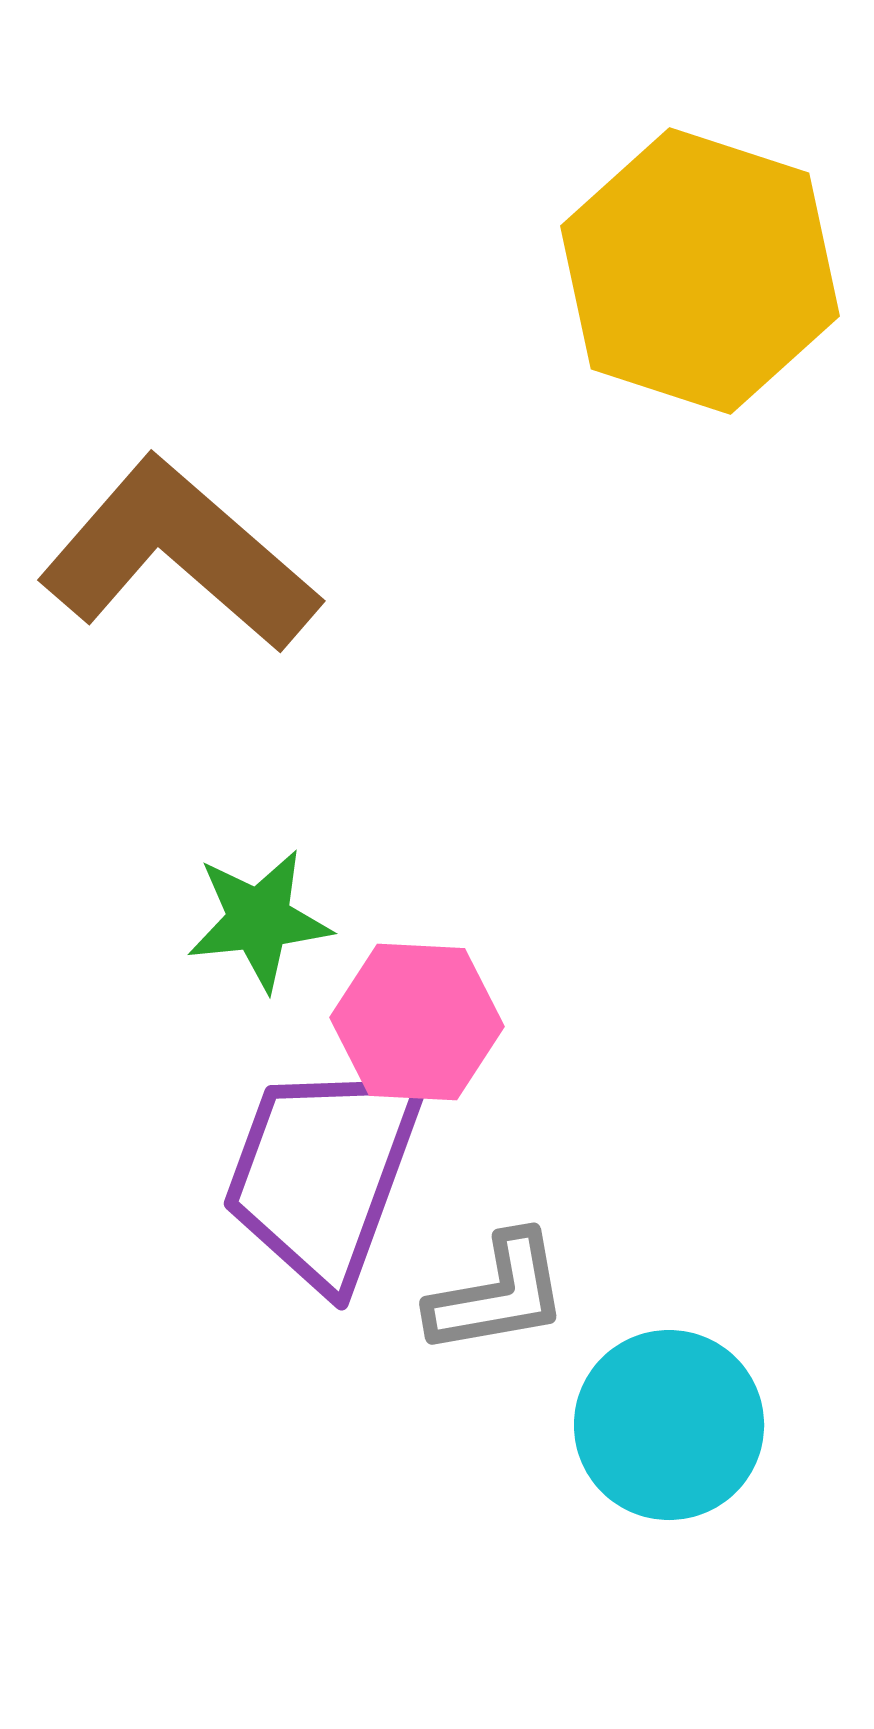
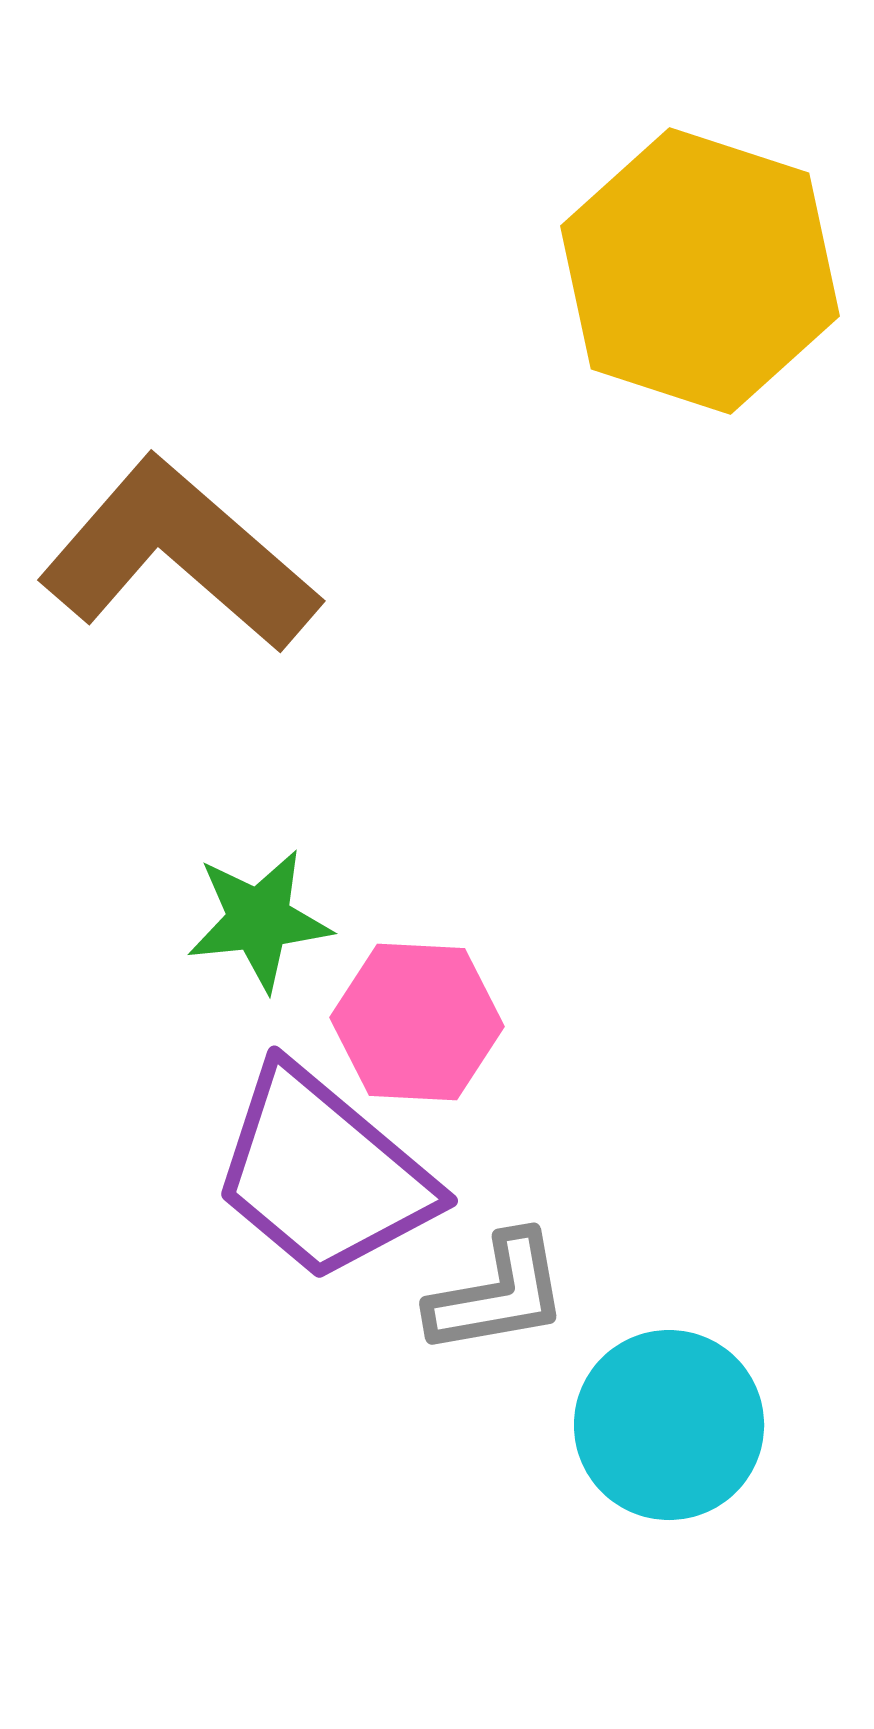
purple trapezoid: rotated 70 degrees counterclockwise
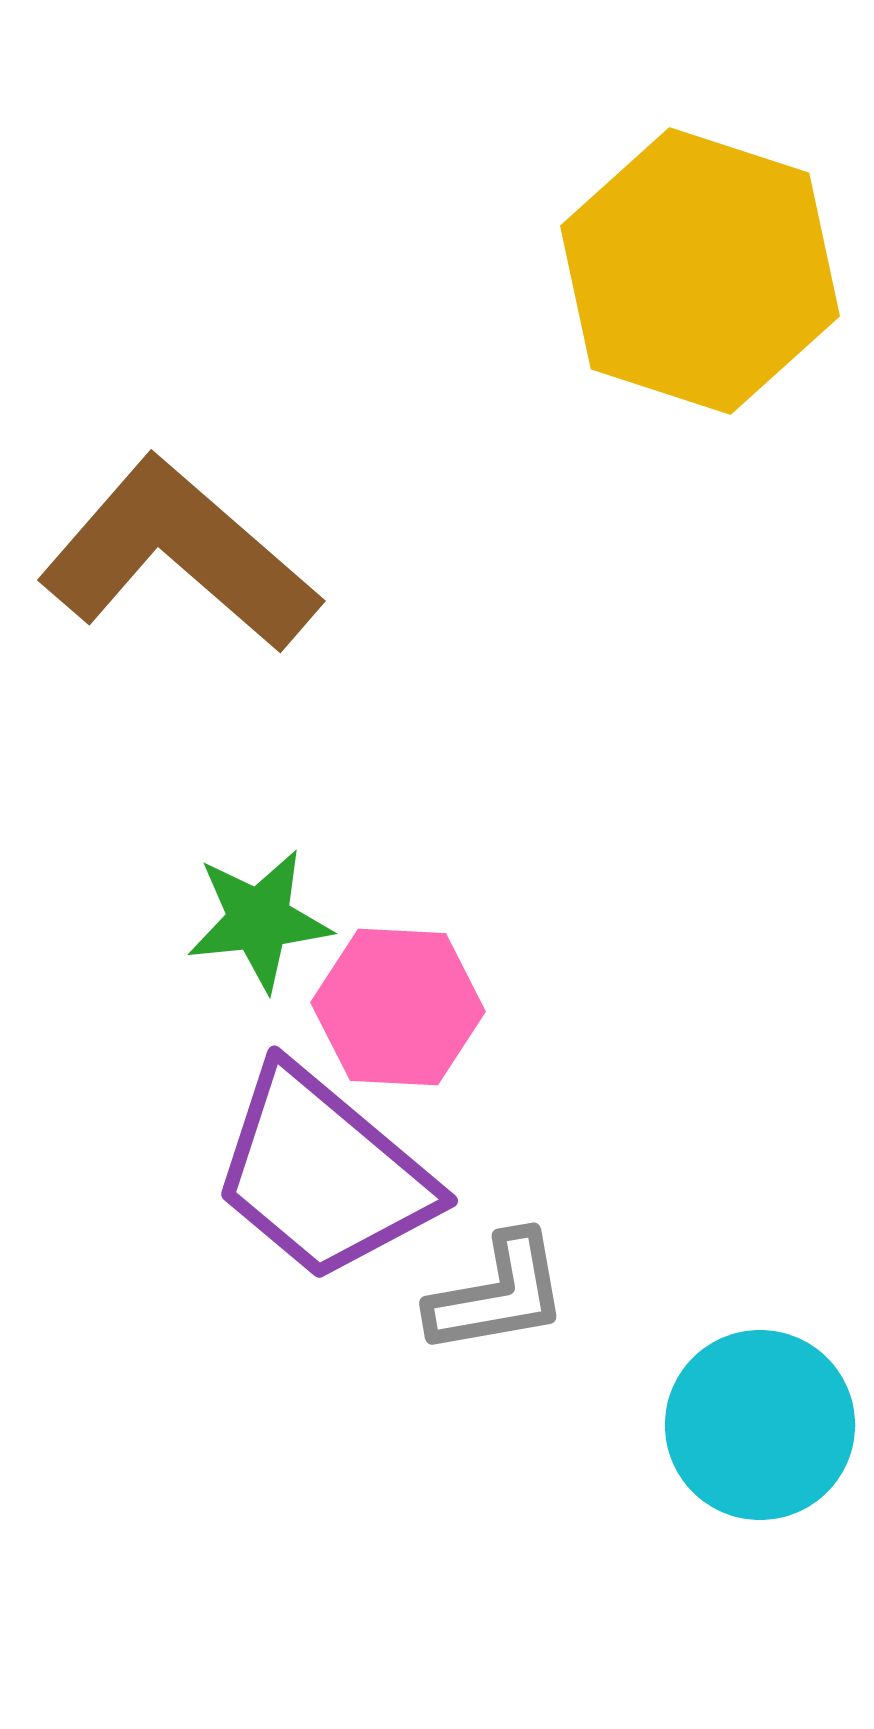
pink hexagon: moved 19 px left, 15 px up
cyan circle: moved 91 px right
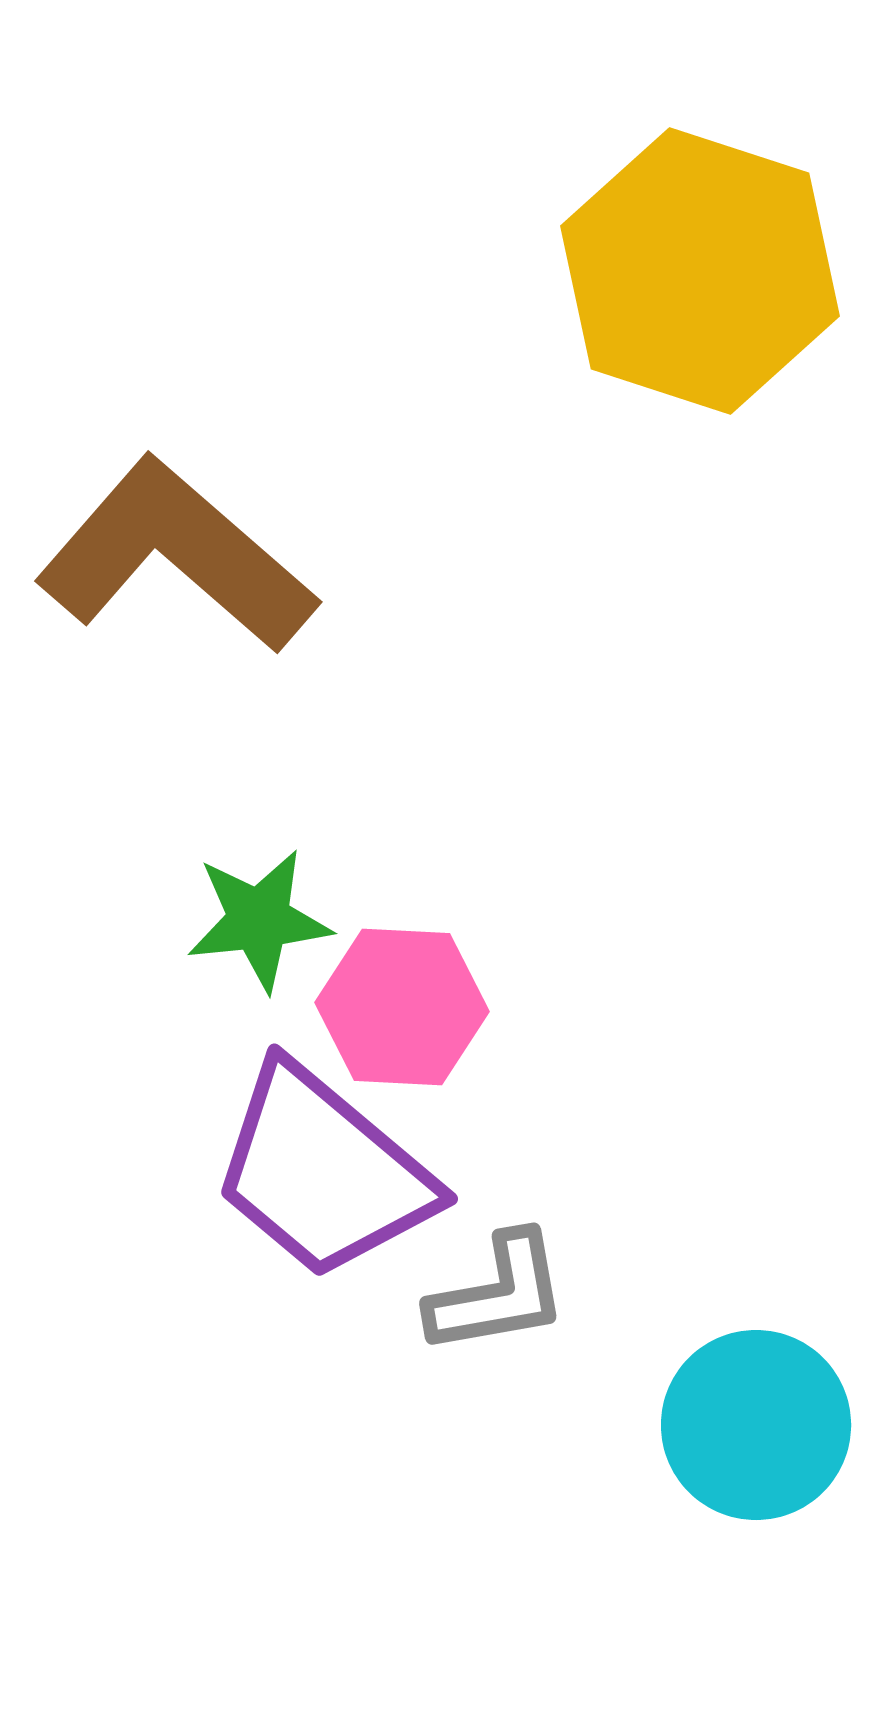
brown L-shape: moved 3 px left, 1 px down
pink hexagon: moved 4 px right
purple trapezoid: moved 2 px up
cyan circle: moved 4 px left
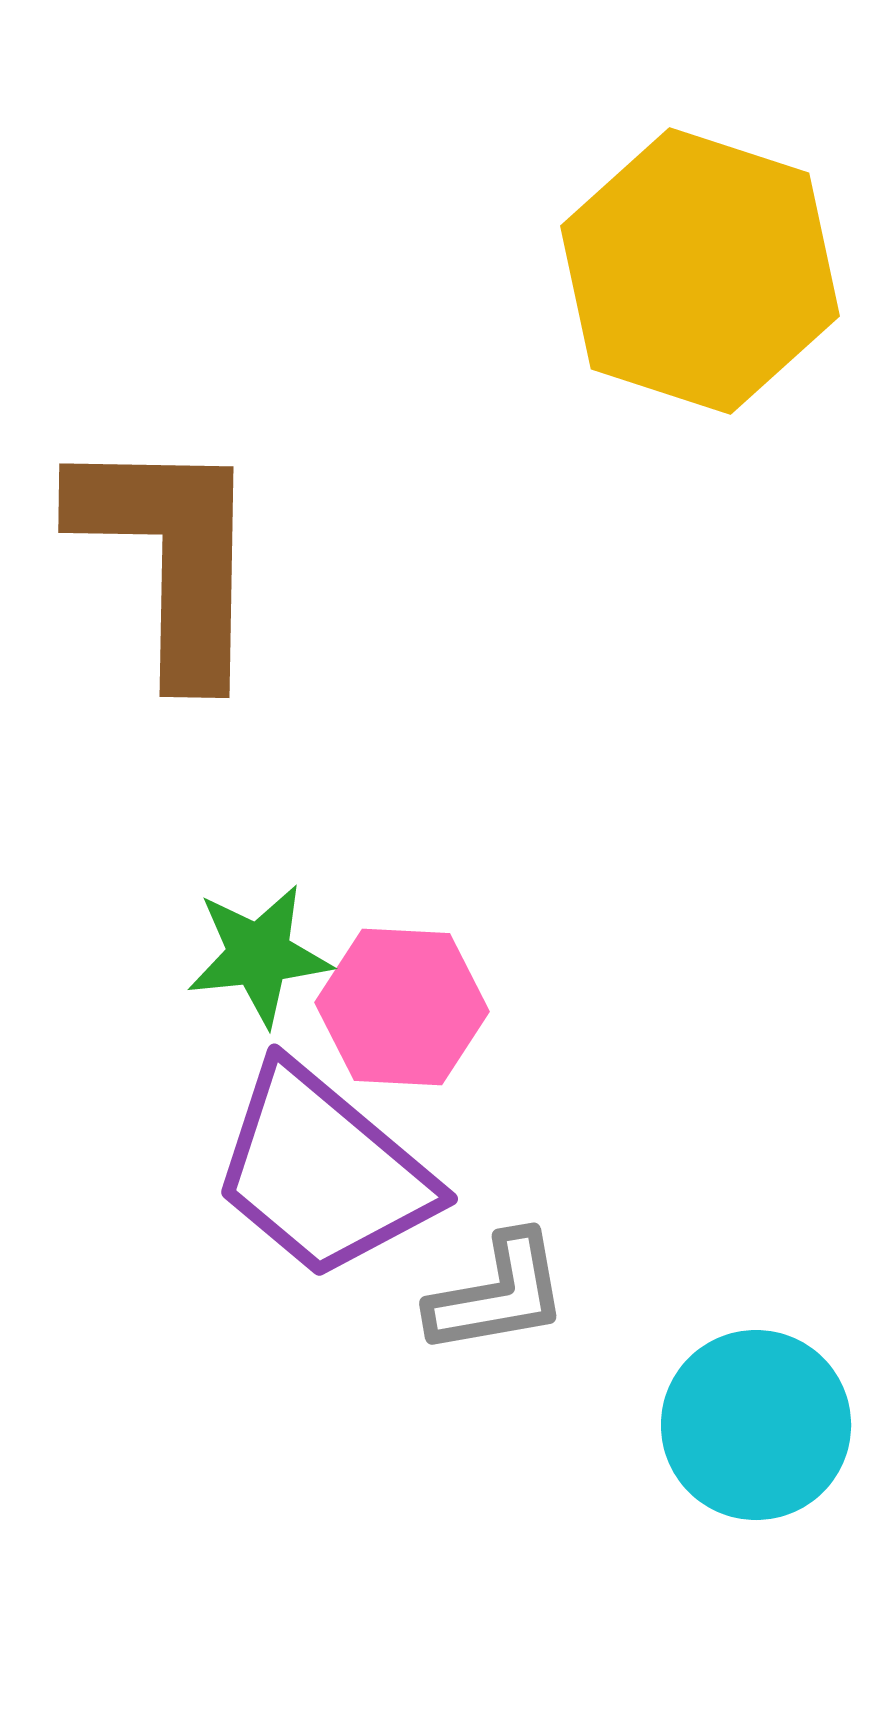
brown L-shape: moved 6 px left; rotated 50 degrees clockwise
green star: moved 35 px down
